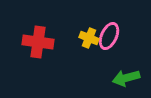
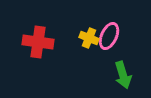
green arrow: moved 3 px left, 3 px up; rotated 92 degrees counterclockwise
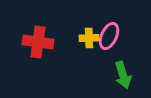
yellow cross: rotated 24 degrees counterclockwise
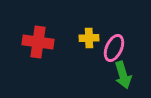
pink ellipse: moved 5 px right, 12 px down
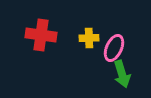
red cross: moved 3 px right, 7 px up
green arrow: moved 1 px left, 1 px up
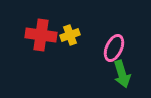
yellow cross: moved 19 px left, 3 px up; rotated 18 degrees counterclockwise
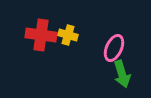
yellow cross: moved 2 px left; rotated 36 degrees clockwise
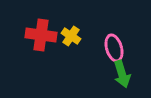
yellow cross: moved 3 px right, 1 px down; rotated 18 degrees clockwise
pink ellipse: rotated 40 degrees counterclockwise
